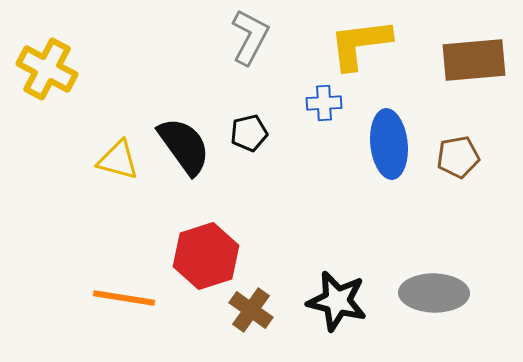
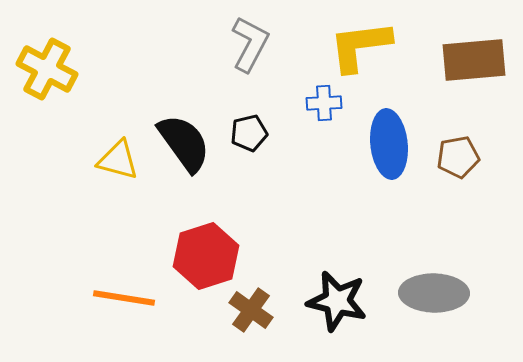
gray L-shape: moved 7 px down
yellow L-shape: moved 2 px down
black semicircle: moved 3 px up
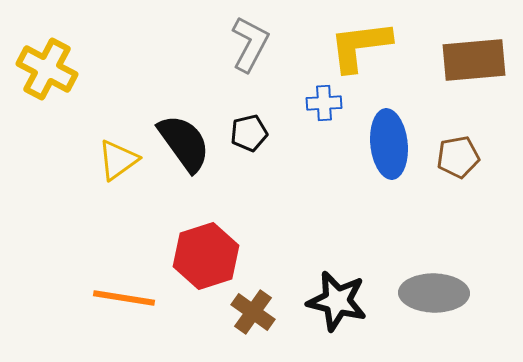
yellow triangle: rotated 51 degrees counterclockwise
brown cross: moved 2 px right, 2 px down
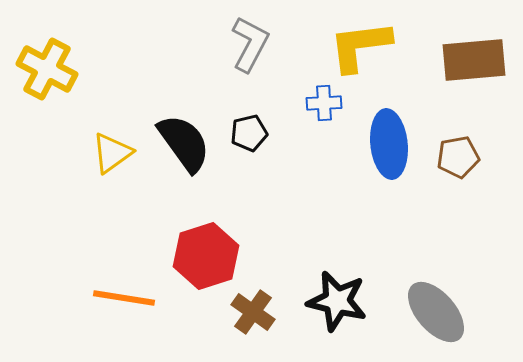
yellow triangle: moved 6 px left, 7 px up
gray ellipse: moved 2 px right, 19 px down; rotated 48 degrees clockwise
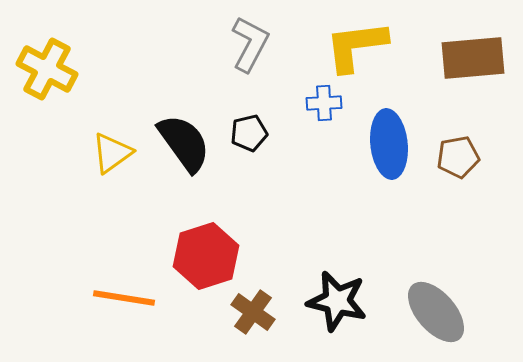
yellow L-shape: moved 4 px left
brown rectangle: moved 1 px left, 2 px up
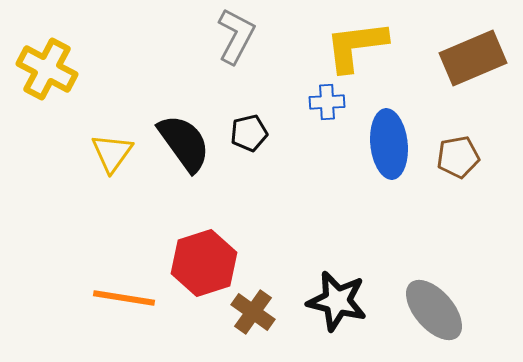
gray L-shape: moved 14 px left, 8 px up
brown rectangle: rotated 18 degrees counterclockwise
blue cross: moved 3 px right, 1 px up
yellow triangle: rotated 18 degrees counterclockwise
red hexagon: moved 2 px left, 7 px down
gray ellipse: moved 2 px left, 2 px up
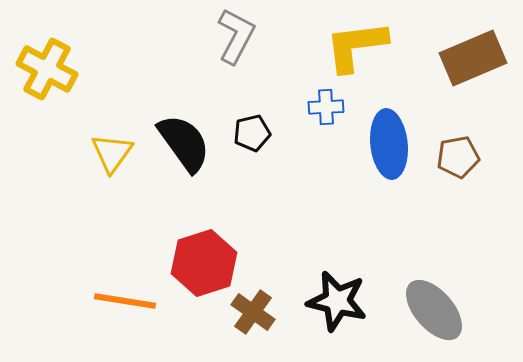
blue cross: moved 1 px left, 5 px down
black pentagon: moved 3 px right
orange line: moved 1 px right, 3 px down
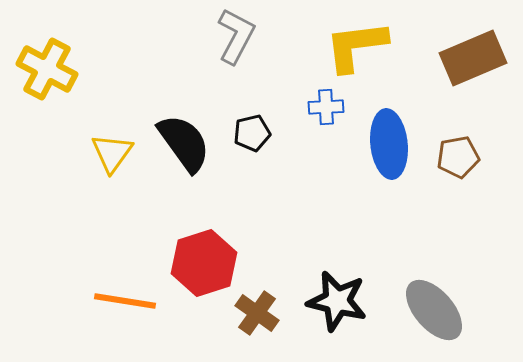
brown cross: moved 4 px right, 1 px down
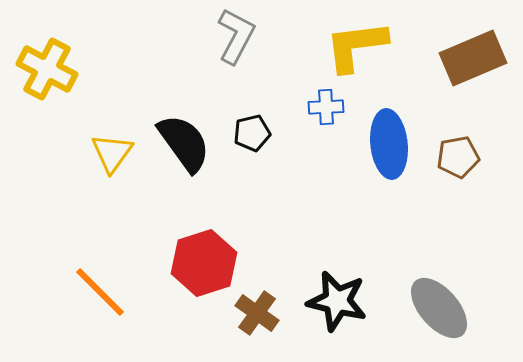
orange line: moved 25 px left, 9 px up; rotated 36 degrees clockwise
gray ellipse: moved 5 px right, 2 px up
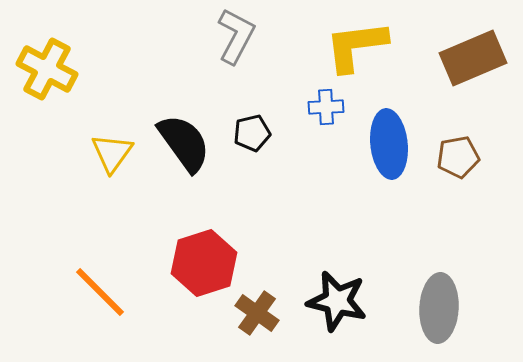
gray ellipse: rotated 44 degrees clockwise
